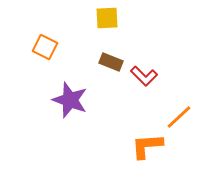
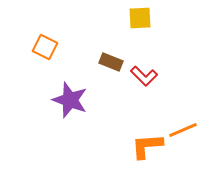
yellow square: moved 33 px right
orange line: moved 4 px right, 13 px down; rotated 20 degrees clockwise
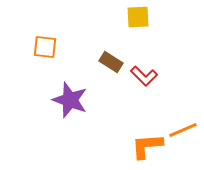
yellow square: moved 2 px left, 1 px up
orange square: rotated 20 degrees counterclockwise
brown rectangle: rotated 10 degrees clockwise
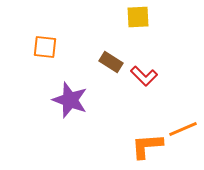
orange line: moved 1 px up
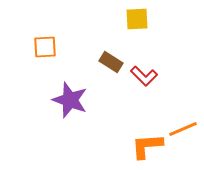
yellow square: moved 1 px left, 2 px down
orange square: rotated 10 degrees counterclockwise
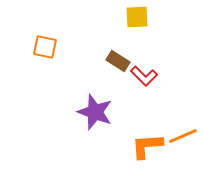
yellow square: moved 2 px up
orange square: rotated 15 degrees clockwise
brown rectangle: moved 7 px right, 1 px up
purple star: moved 25 px right, 12 px down
orange line: moved 7 px down
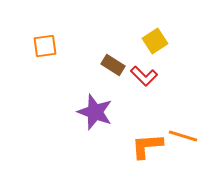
yellow square: moved 18 px right, 24 px down; rotated 30 degrees counterclockwise
orange square: moved 1 px up; rotated 20 degrees counterclockwise
brown rectangle: moved 5 px left, 4 px down
orange line: rotated 40 degrees clockwise
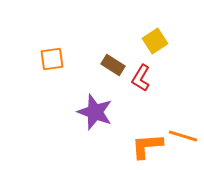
orange square: moved 7 px right, 13 px down
red L-shape: moved 3 px left, 2 px down; rotated 76 degrees clockwise
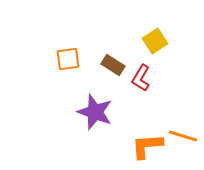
orange square: moved 16 px right
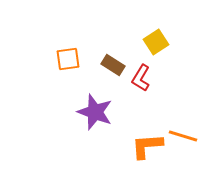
yellow square: moved 1 px right, 1 px down
